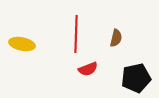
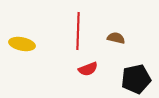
red line: moved 2 px right, 3 px up
brown semicircle: rotated 90 degrees counterclockwise
black pentagon: moved 1 px down
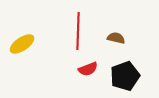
yellow ellipse: rotated 45 degrees counterclockwise
black pentagon: moved 11 px left, 3 px up; rotated 8 degrees counterclockwise
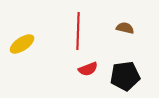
brown semicircle: moved 9 px right, 10 px up
black pentagon: rotated 12 degrees clockwise
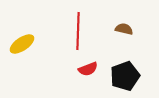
brown semicircle: moved 1 px left, 1 px down
black pentagon: rotated 12 degrees counterclockwise
